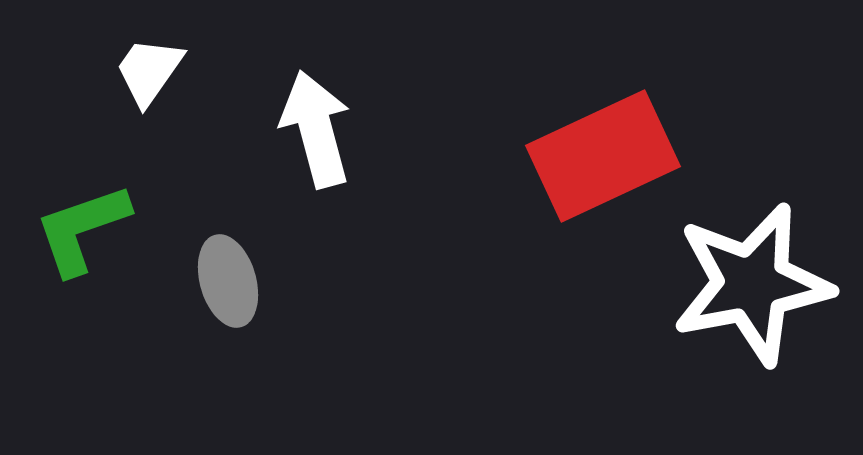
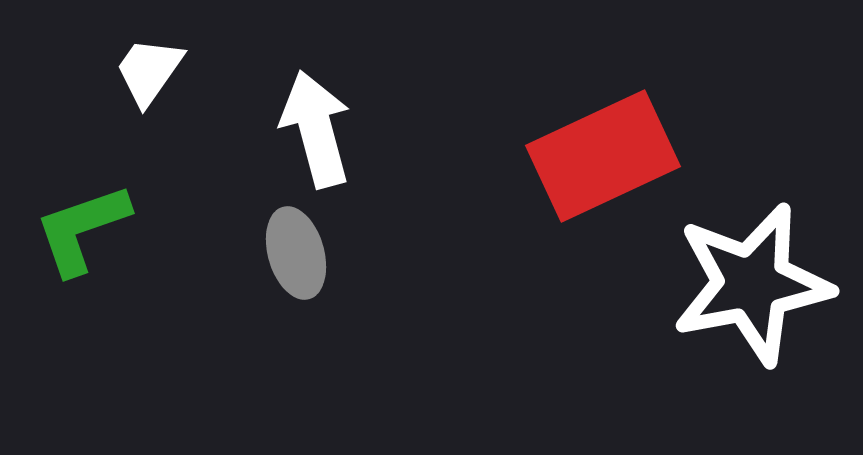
gray ellipse: moved 68 px right, 28 px up
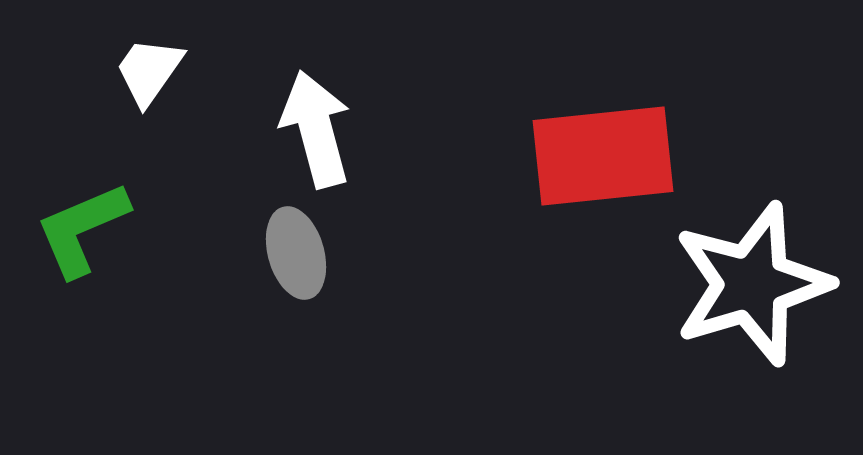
red rectangle: rotated 19 degrees clockwise
green L-shape: rotated 4 degrees counterclockwise
white star: rotated 6 degrees counterclockwise
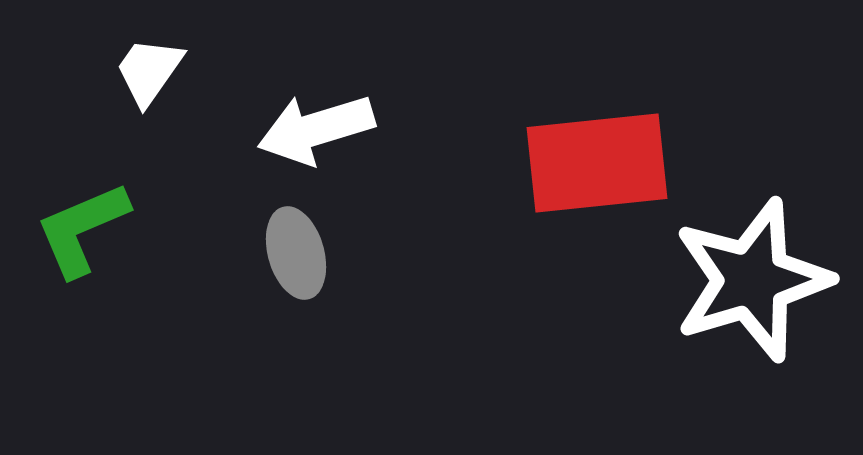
white arrow: rotated 92 degrees counterclockwise
red rectangle: moved 6 px left, 7 px down
white star: moved 4 px up
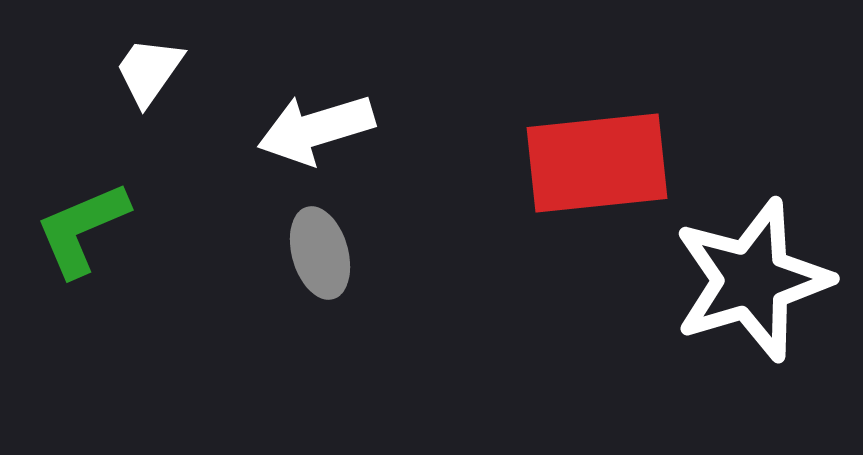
gray ellipse: moved 24 px right
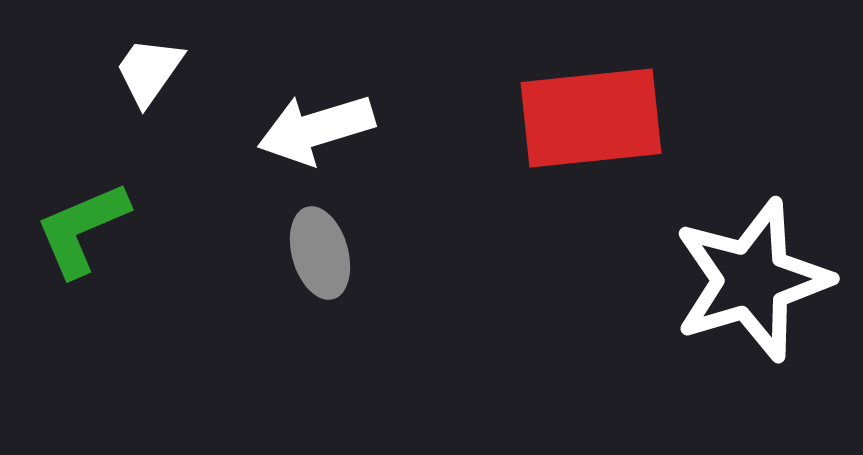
red rectangle: moved 6 px left, 45 px up
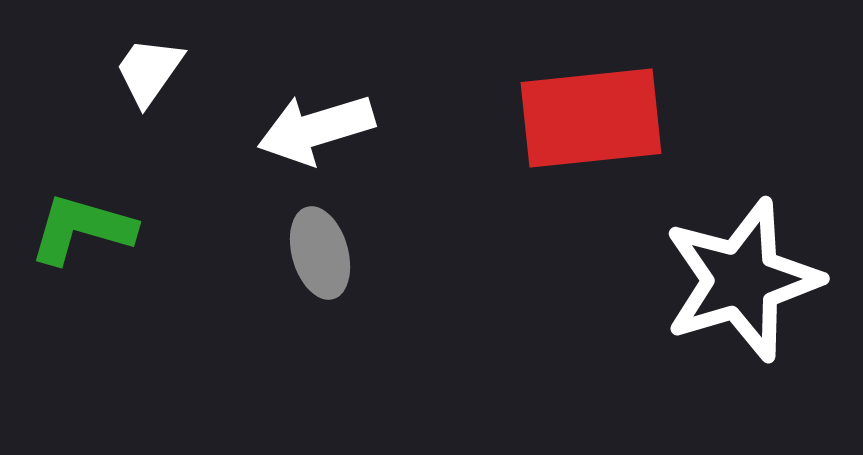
green L-shape: rotated 39 degrees clockwise
white star: moved 10 px left
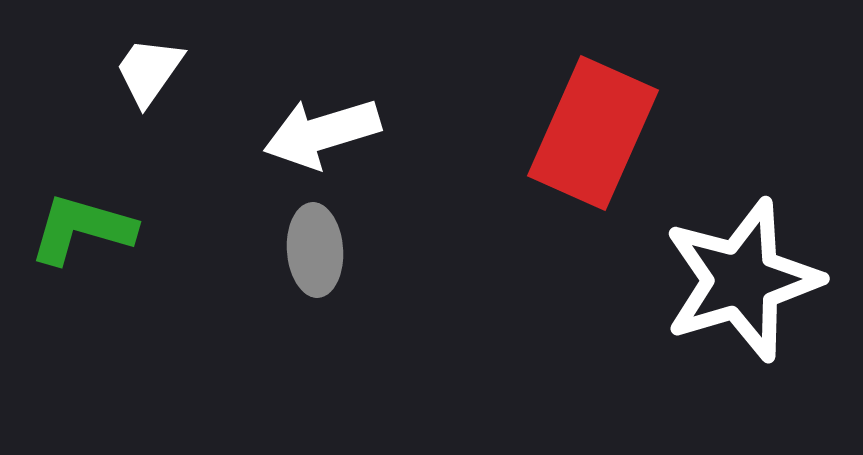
red rectangle: moved 2 px right, 15 px down; rotated 60 degrees counterclockwise
white arrow: moved 6 px right, 4 px down
gray ellipse: moved 5 px left, 3 px up; rotated 12 degrees clockwise
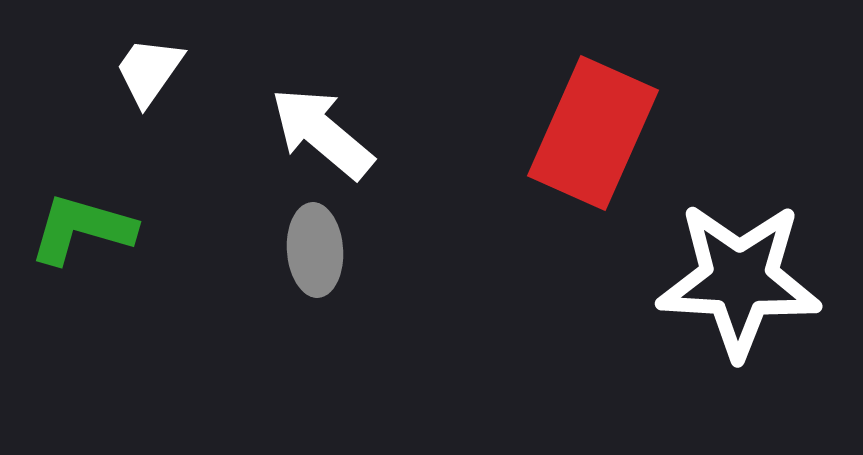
white arrow: rotated 57 degrees clockwise
white star: moved 3 px left; rotated 20 degrees clockwise
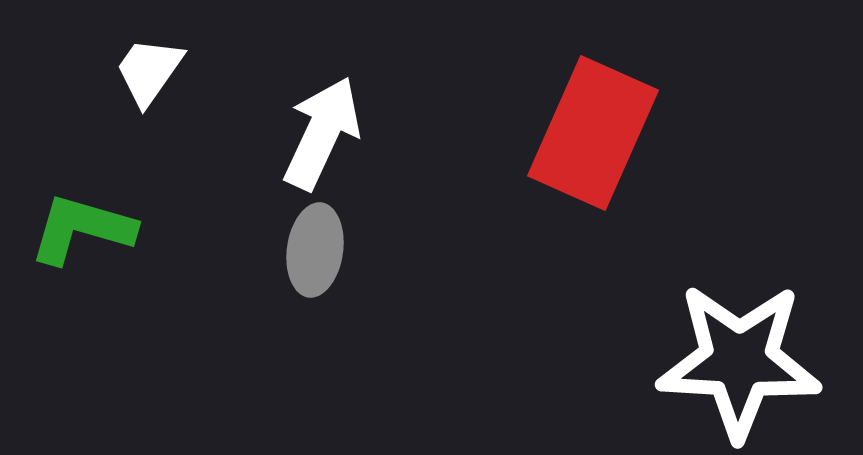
white arrow: rotated 75 degrees clockwise
gray ellipse: rotated 12 degrees clockwise
white star: moved 81 px down
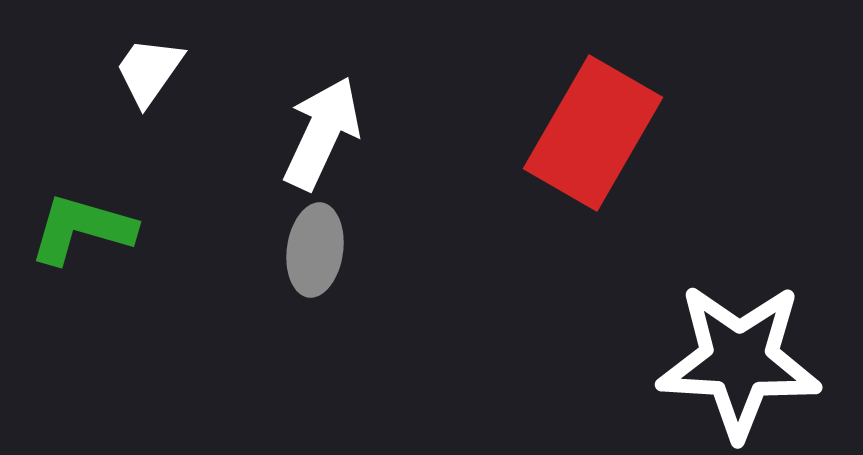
red rectangle: rotated 6 degrees clockwise
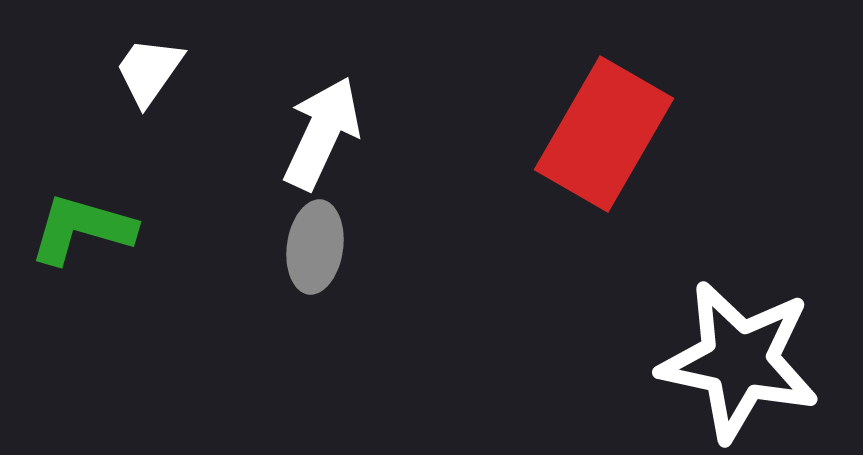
red rectangle: moved 11 px right, 1 px down
gray ellipse: moved 3 px up
white star: rotated 9 degrees clockwise
